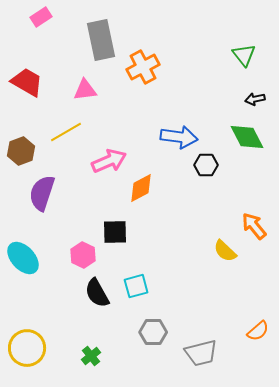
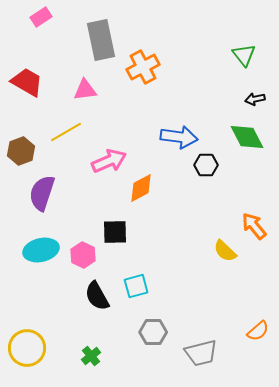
cyan ellipse: moved 18 px right, 8 px up; rotated 60 degrees counterclockwise
black semicircle: moved 3 px down
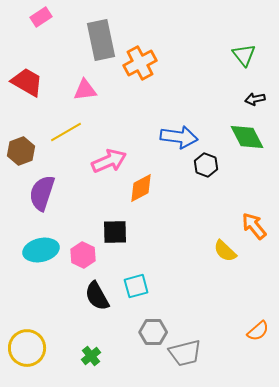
orange cross: moved 3 px left, 4 px up
black hexagon: rotated 20 degrees clockwise
gray trapezoid: moved 16 px left
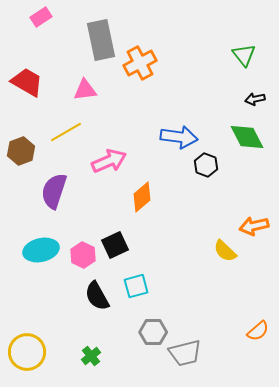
orange diamond: moved 1 px right, 9 px down; rotated 12 degrees counterclockwise
purple semicircle: moved 12 px right, 2 px up
orange arrow: rotated 64 degrees counterclockwise
black square: moved 13 px down; rotated 24 degrees counterclockwise
yellow circle: moved 4 px down
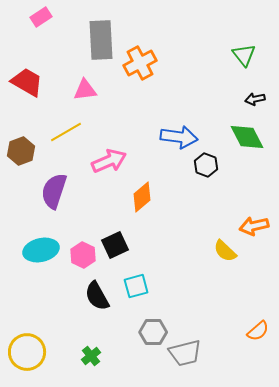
gray rectangle: rotated 9 degrees clockwise
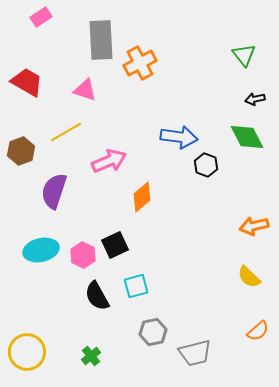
pink triangle: rotated 25 degrees clockwise
yellow semicircle: moved 24 px right, 26 px down
gray hexagon: rotated 12 degrees counterclockwise
gray trapezoid: moved 10 px right
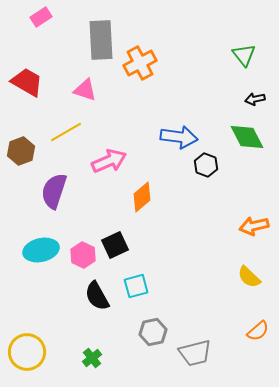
green cross: moved 1 px right, 2 px down
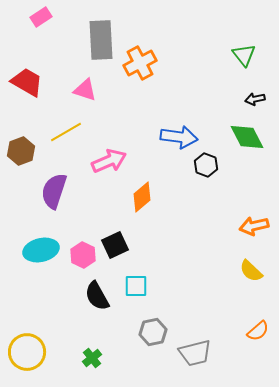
yellow semicircle: moved 2 px right, 6 px up
cyan square: rotated 15 degrees clockwise
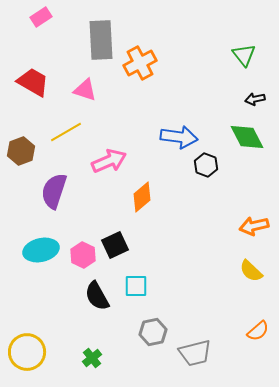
red trapezoid: moved 6 px right
